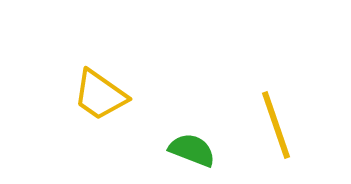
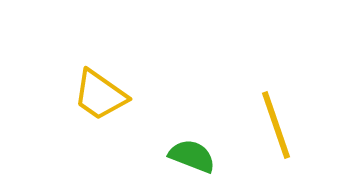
green semicircle: moved 6 px down
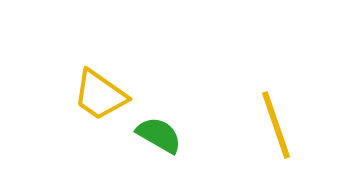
green semicircle: moved 33 px left, 21 px up; rotated 9 degrees clockwise
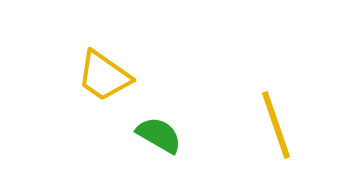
yellow trapezoid: moved 4 px right, 19 px up
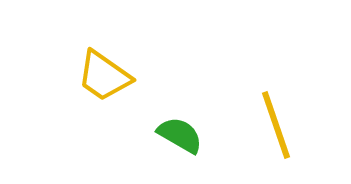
green semicircle: moved 21 px right
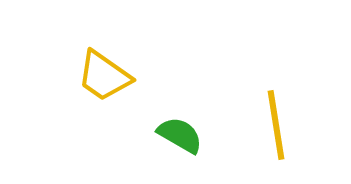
yellow line: rotated 10 degrees clockwise
